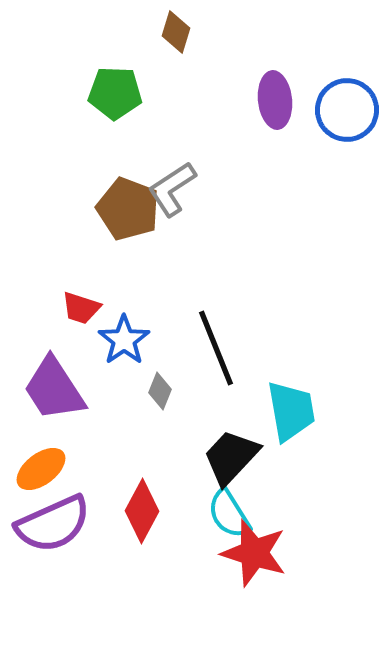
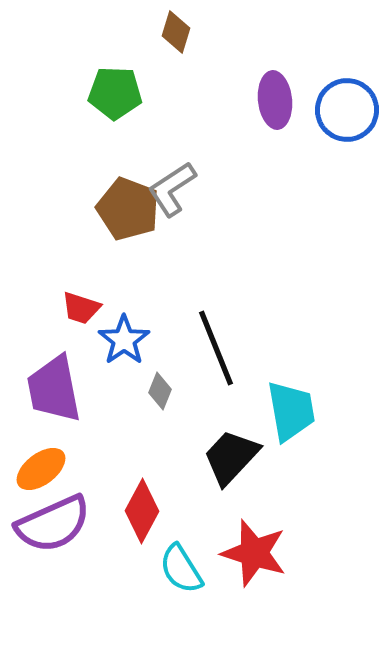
purple trapezoid: rotated 22 degrees clockwise
cyan semicircle: moved 48 px left, 55 px down
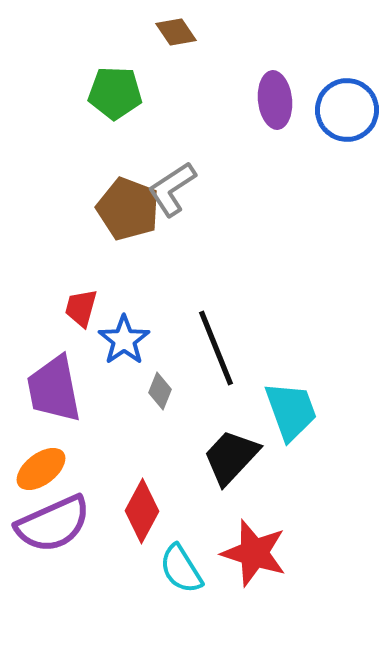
brown diamond: rotated 51 degrees counterclockwise
red trapezoid: rotated 87 degrees clockwise
cyan trapezoid: rotated 10 degrees counterclockwise
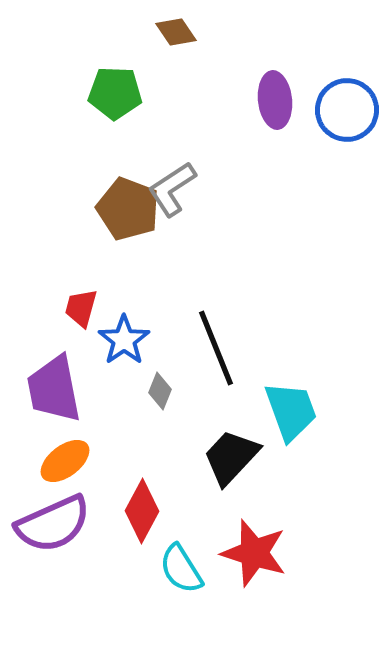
orange ellipse: moved 24 px right, 8 px up
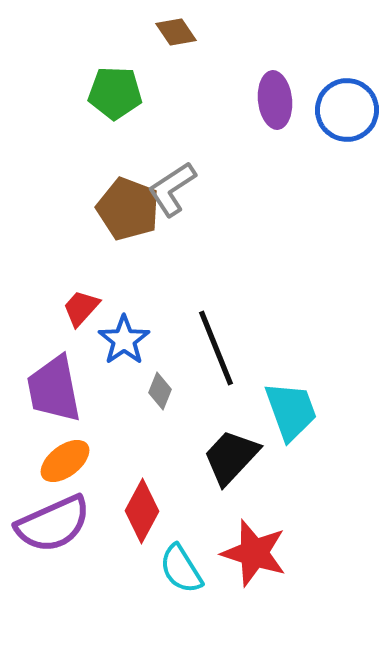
red trapezoid: rotated 27 degrees clockwise
